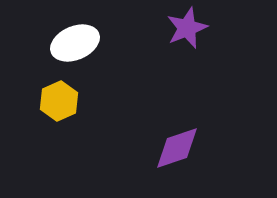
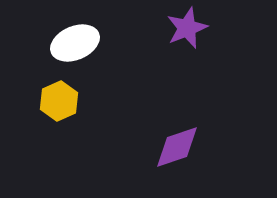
purple diamond: moved 1 px up
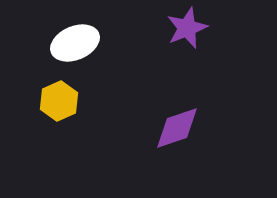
purple diamond: moved 19 px up
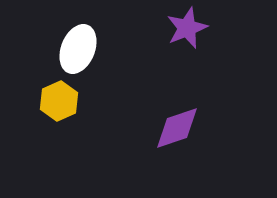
white ellipse: moved 3 px right, 6 px down; rotated 45 degrees counterclockwise
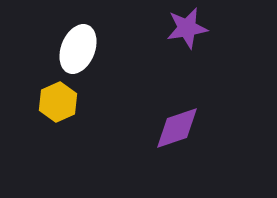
purple star: rotated 12 degrees clockwise
yellow hexagon: moved 1 px left, 1 px down
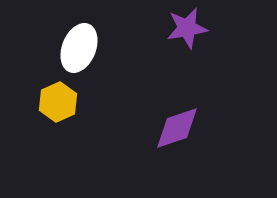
white ellipse: moved 1 px right, 1 px up
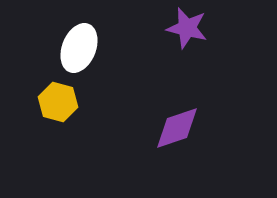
purple star: rotated 24 degrees clockwise
yellow hexagon: rotated 21 degrees counterclockwise
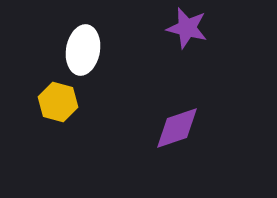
white ellipse: moved 4 px right, 2 px down; rotated 12 degrees counterclockwise
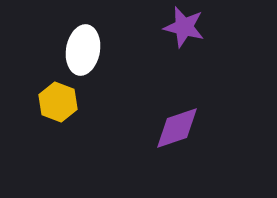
purple star: moved 3 px left, 1 px up
yellow hexagon: rotated 6 degrees clockwise
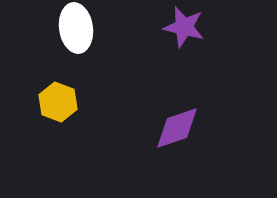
white ellipse: moved 7 px left, 22 px up; rotated 18 degrees counterclockwise
